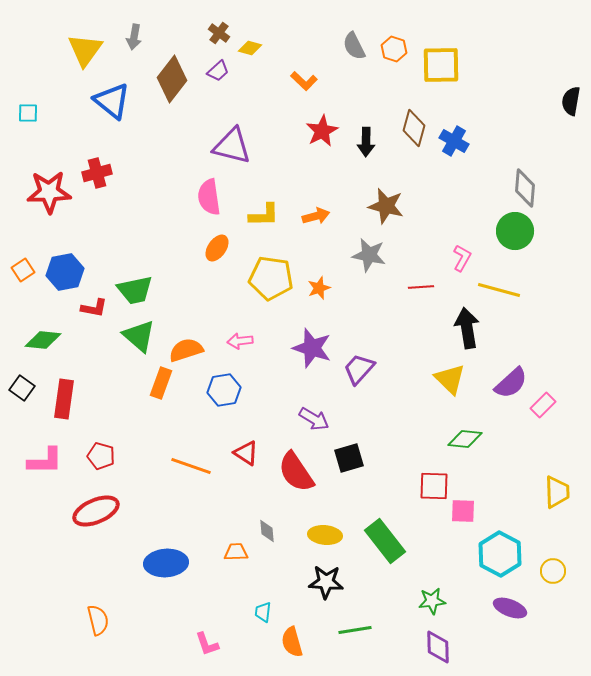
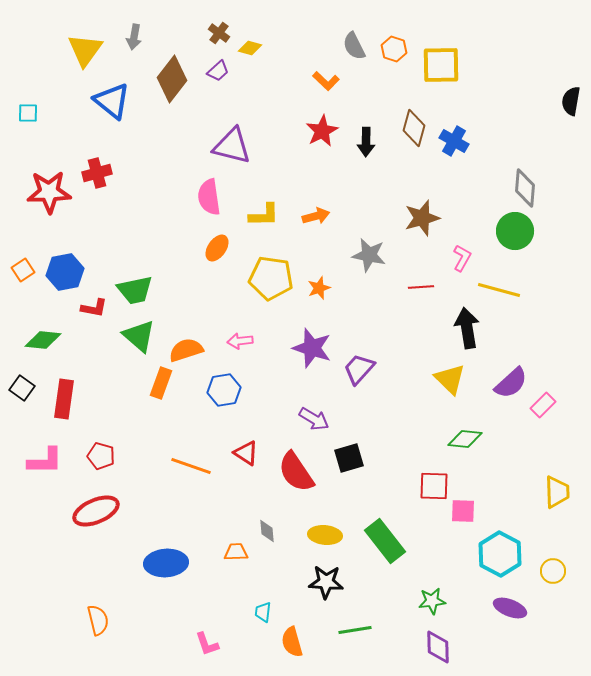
orange L-shape at (304, 81): moved 22 px right
brown star at (386, 206): moved 36 px right, 12 px down; rotated 30 degrees counterclockwise
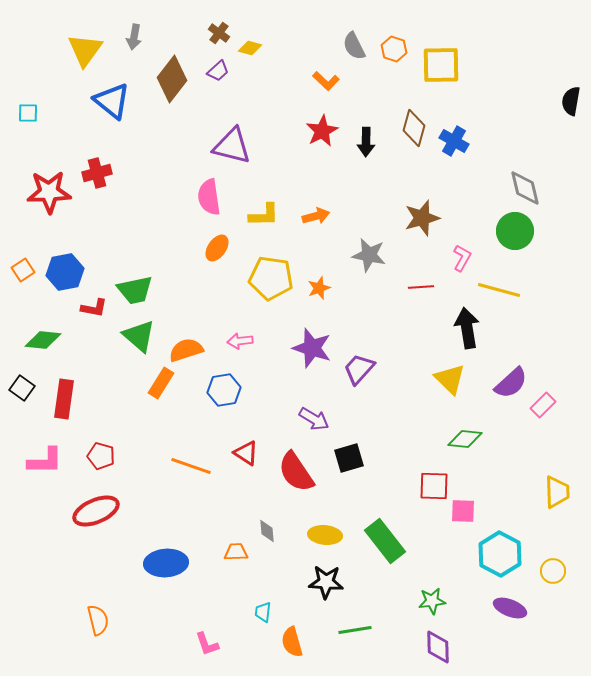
gray diamond at (525, 188): rotated 18 degrees counterclockwise
orange rectangle at (161, 383): rotated 12 degrees clockwise
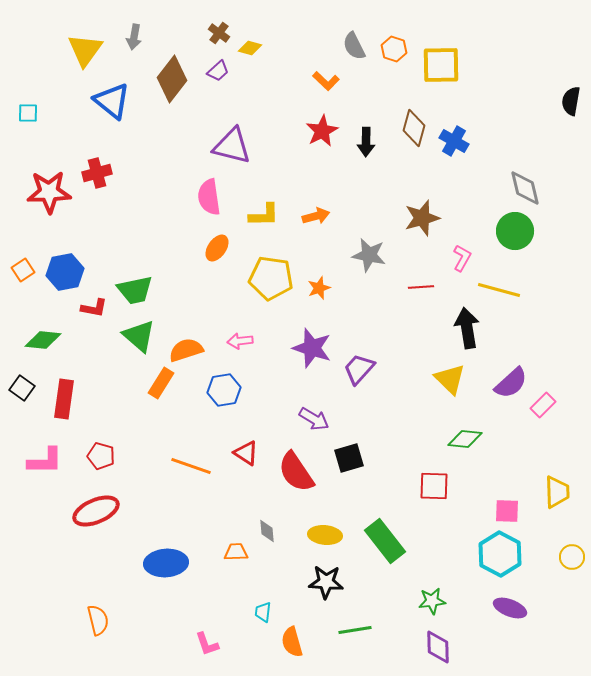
pink square at (463, 511): moved 44 px right
yellow circle at (553, 571): moved 19 px right, 14 px up
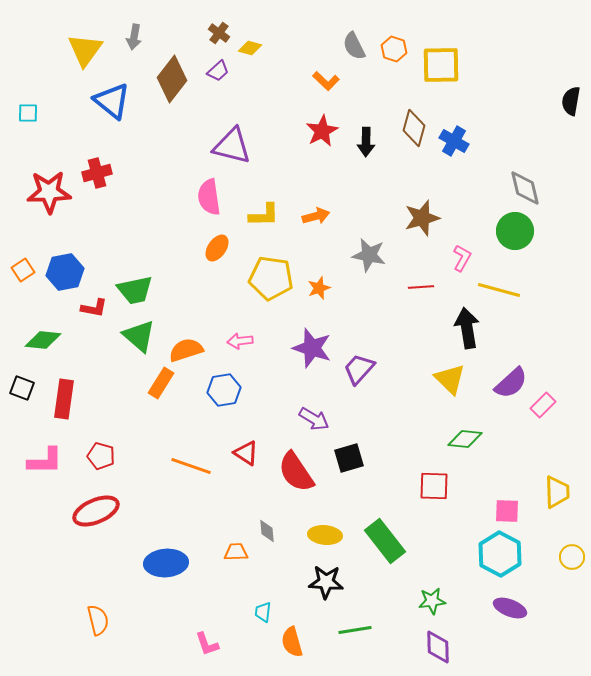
black square at (22, 388): rotated 15 degrees counterclockwise
